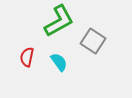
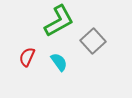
gray square: rotated 15 degrees clockwise
red semicircle: rotated 12 degrees clockwise
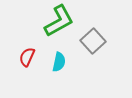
cyan semicircle: rotated 48 degrees clockwise
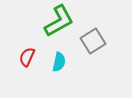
gray square: rotated 10 degrees clockwise
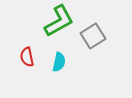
gray square: moved 5 px up
red semicircle: rotated 36 degrees counterclockwise
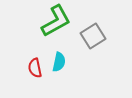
green L-shape: moved 3 px left
red semicircle: moved 8 px right, 11 px down
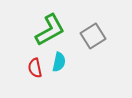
green L-shape: moved 6 px left, 9 px down
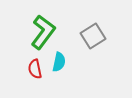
green L-shape: moved 7 px left, 2 px down; rotated 24 degrees counterclockwise
red semicircle: moved 1 px down
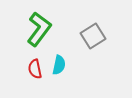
green L-shape: moved 4 px left, 3 px up
cyan semicircle: moved 3 px down
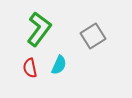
cyan semicircle: rotated 12 degrees clockwise
red semicircle: moved 5 px left, 1 px up
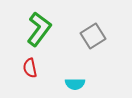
cyan semicircle: moved 16 px right, 19 px down; rotated 66 degrees clockwise
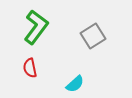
green L-shape: moved 3 px left, 2 px up
cyan semicircle: rotated 42 degrees counterclockwise
